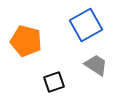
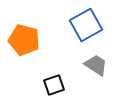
orange pentagon: moved 2 px left, 1 px up
black square: moved 3 px down
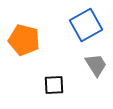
gray trapezoid: rotated 25 degrees clockwise
black square: rotated 15 degrees clockwise
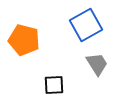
gray trapezoid: moved 1 px right, 1 px up
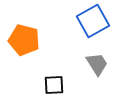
blue square: moved 7 px right, 4 px up
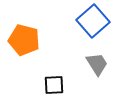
blue square: rotated 12 degrees counterclockwise
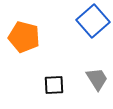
orange pentagon: moved 3 px up
gray trapezoid: moved 15 px down
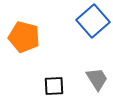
black square: moved 1 px down
